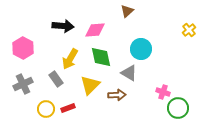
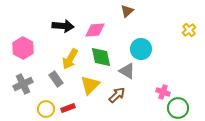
gray triangle: moved 2 px left, 2 px up
brown arrow: rotated 42 degrees counterclockwise
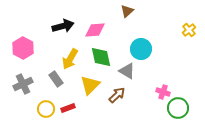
black arrow: rotated 20 degrees counterclockwise
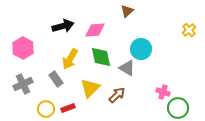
gray triangle: moved 3 px up
yellow triangle: moved 3 px down
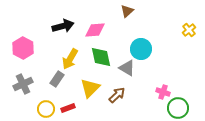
gray rectangle: moved 1 px right; rotated 70 degrees clockwise
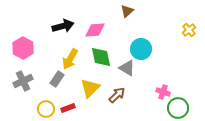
gray cross: moved 3 px up
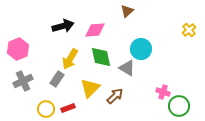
pink hexagon: moved 5 px left, 1 px down; rotated 10 degrees clockwise
brown arrow: moved 2 px left, 1 px down
green circle: moved 1 px right, 2 px up
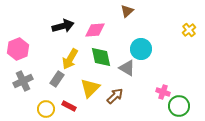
red rectangle: moved 1 px right, 2 px up; rotated 48 degrees clockwise
